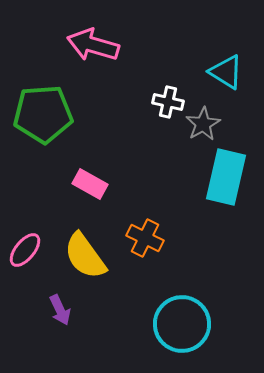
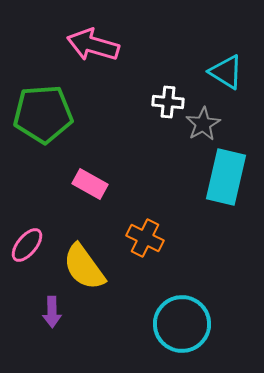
white cross: rotated 8 degrees counterclockwise
pink ellipse: moved 2 px right, 5 px up
yellow semicircle: moved 1 px left, 11 px down
purple arrow: moved 8 px left, 2 px down; rotated 24 degrees clockwise
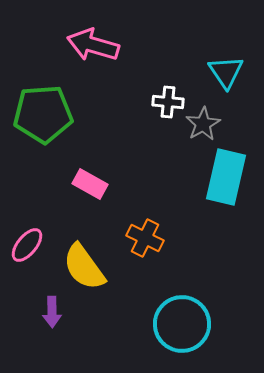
cyan triangle: rotated 24 degrees clockwise
